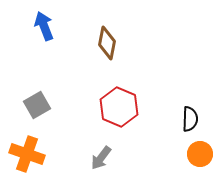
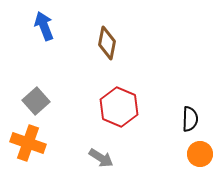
gray square: moved 1 px left, 4 px up; rotated 12 degrees counterclockwise
orange cross: moved 1 px right, 11 px up
gray arrow: rotated 95 degrees counterclockwise
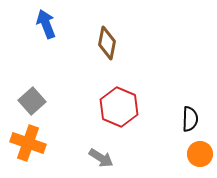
blue arrow: moved 2 px right, 2 px up
gray square: moved 4 px left
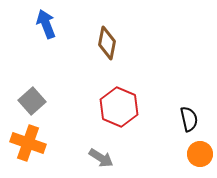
black semicircle: moved 1 px left; rotated 15 degrees counterclockwise
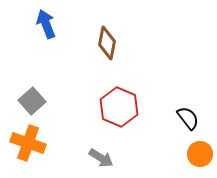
black semicircle: moved 1 px left, 1 px up; rotated 25 degrees counterclockwise
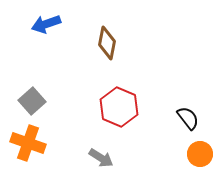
blue arrow: rotated 88 degrees counterclockwise
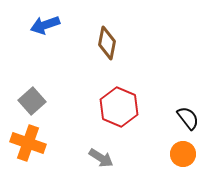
blue arrow: moved 1 px left, 1 px down
orange circle: moved 17 px left
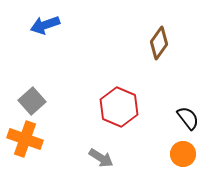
brown diamond: moved 52 px right; rotated 24 degrees clockwise
orange cross: moved 3 px left, 4 px up
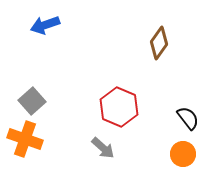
gray arrow: moved 2 px right, 10 px up; rotated 10 degrees clockwise
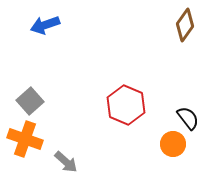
brown diamond: moved 26 px right, 18 px up
gray square: moved 2 px left
red hexagon: moved 7 px right, 2 px up
gray arrow: moved 37 px left, 14 px down
orange circle: moved 10 px left, 10 px up
